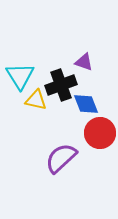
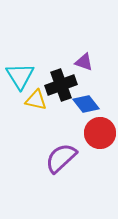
blue diamond: rotated 16 degrees counterclockwise
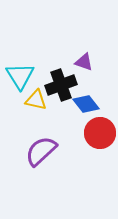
purple semicircle: moved 20 px left, 7 px up
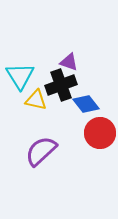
purple triangle: moved 15 px left
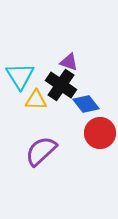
black cross: rotated 36 degrees counterclockwise
yellow triangle: rotated 10 degrees counterclockwise
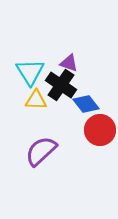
purple triangle: moved 1 px down
cyan triangle: moved 10 px right, 4 px up
red circle: moved 3 px up
